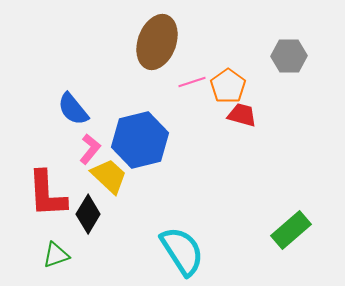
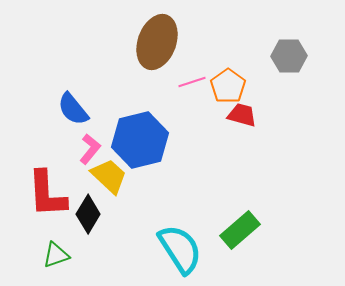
green rectangle: moved 51 px left
cyan semicircle: moved 2 px left, 2 px up
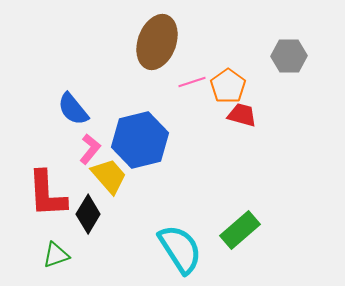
yellow trapezoid: rotated 6 degrees clockwise
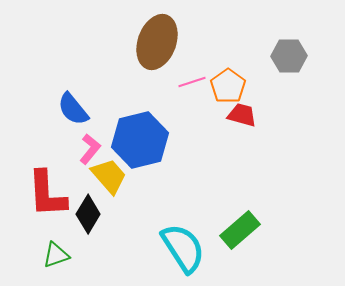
cyan semicircle: moved 3 px right, 1 px up
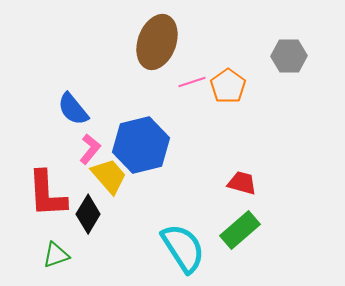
red trapezoid: moved 68 px down
blue hexagon: moved 1 px right, 5 px down
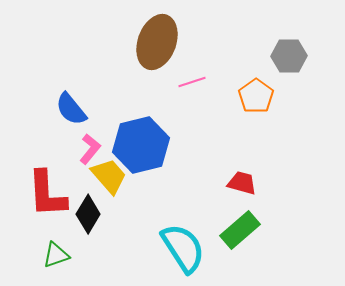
orange pentagon: moved 28 px right, 10 px down
blue semicircle: moved 2 px left
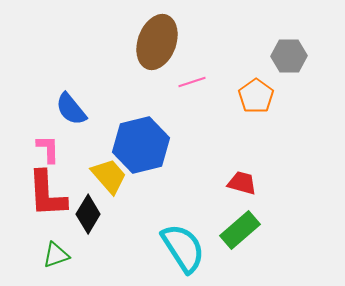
pink L-shape: moved 42 px left; rotated 40 degrees counterclockwise
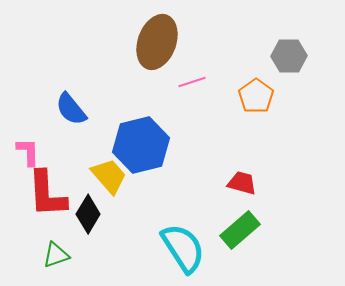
pink L-shape: moved 20 px left, 3 px down
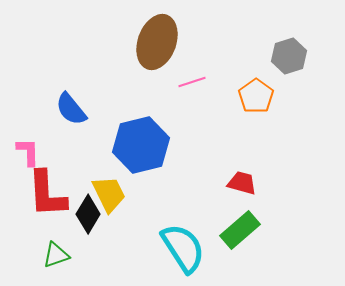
gray hexagon: rotated 16 degrees counterclockwise
yellow trapezoid: moved 18 px down; rotated 15 degrees clockwise
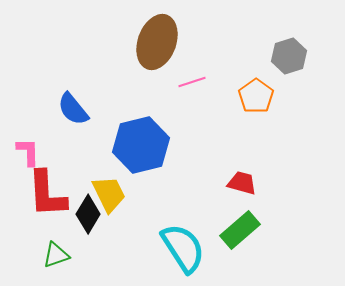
blue semicircle: moved 2 px right
